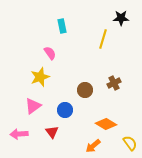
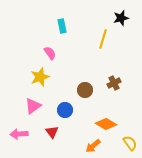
black star: rotated 14 degrees counterclockwise
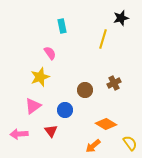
red triangle: moved 1 px left, 1 px up
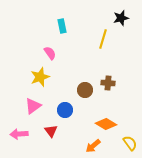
brown cross: moved 6 px left; rotated 32 degrees clockwise
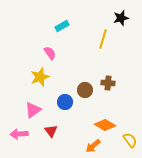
cyan rectangle: rotated 72 degrees clockwise
pink triangle: moved 4 px down
blue circle: moved 8 px up
orange diamond: moved 1 px left, 1 px down
yellow semicircle: moved 3 px up
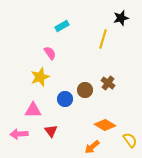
brown cross: rotated 32 degrees clockwise
blue circle: moved 3 px up
pink triangle: rotated 36 degrees clockwise
orange arrow: moved 1 px left, 1 px down
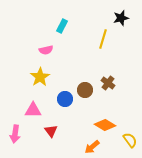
cyan rectangle: rotated 32 degrees counterclockwise
pink semicircle: moved 4 px left, 3 px up; rotated 112 degrees clockwise
yellow star: rotated 12 degrees counterclockwise
pink arrow: moved 4 px left; rotated 78 degrees counterclockwise
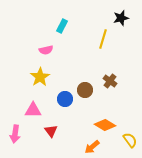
brown cross: moved 2 px right, 2 px up
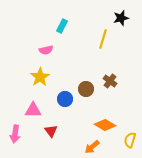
brown circle: moved 1 px right, 1 px up
yellow semicircle: rotated 126 degrees counterclockwise
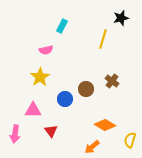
brown cross: moved 2 px right
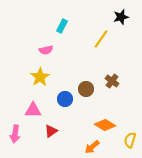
black star: moved 1 px up
yellow line: moved 2 px left; rotated 18 degrees clockwise
red triangle: rotated 32 degrees clockwise
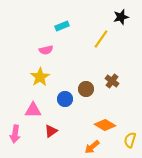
cyan rectangle: rotated 40 degrees clockwise
